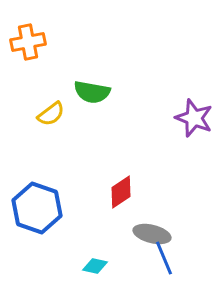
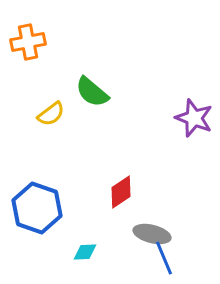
green semicircle: rotated 30 degrees clockwise
cyan diamond: moved 10 px left, 14 px up; rotated 15 degrees counterclockwise
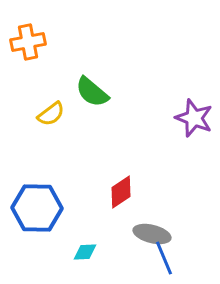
blue hexagon: rotated 18 degrees counterclockwise
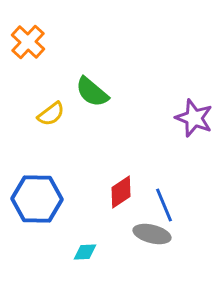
orange cross: rotated 36 degrees counterclockwise
blue hexagon: moved 9 px up
blue line: moved 53 px up
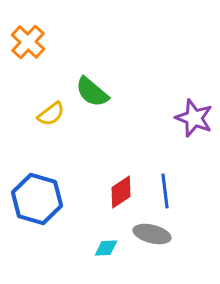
blue hexagon: rotated 15 degrees clockwise
blue line: moved 1 px right, 14 px up; rotated 16 degrees clockwise
cyan diamond: moved 21 px right, 4 px up
